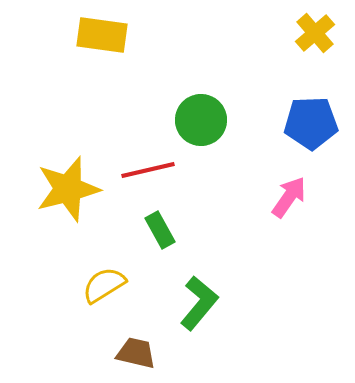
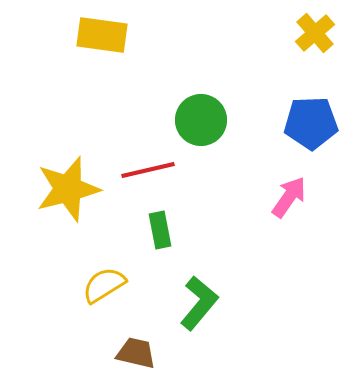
green rectangle: rotated 18 degrees clockwise
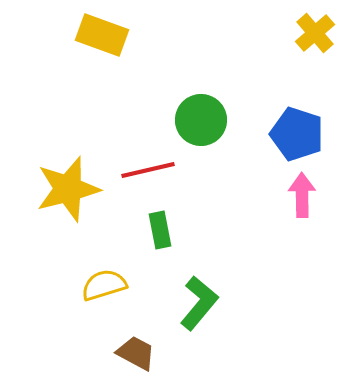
yellow rectangle: rotated 12 degrees clockwise
blue pentagon: moved 14 px left, 11 px down; rotated 20 degrees clockwise
pink arrow: moved 13 px right, 2 px up; rotated 36 degrees counterclockwise
yellow semicircle: rotated 15 degrees clockwise
brown trapezoid: rotated 15 degrees clockwise
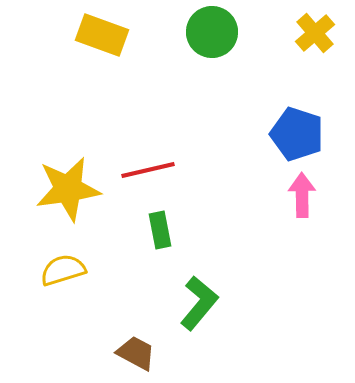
green circle: moved 11 px right, 88 px up
yellow star: rotated 6 degrees clockwise
yellow semicircle: moved 41 px left, 15 px up
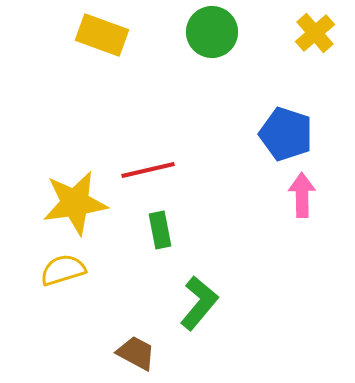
blue pentagon: moved 11 px left
yellow star: moved 7 px right, 14 px down
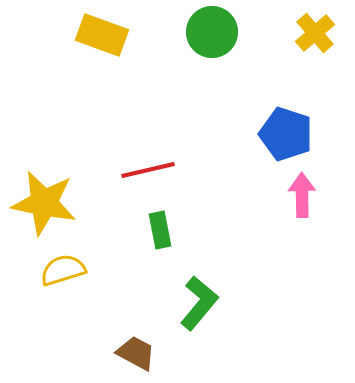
yellow star: moved 31 px left; rotated 20 degrees clockwise
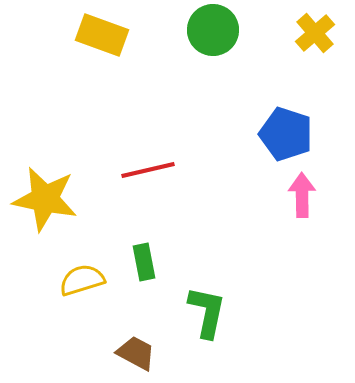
green circle: moved 1 px right, 2 px up
yellow star: moved 1 px right, 4 px up
green rectangle: moved 16 px left, 32 px down
yellow semicircle: moved 19 px right, 10 px down
green L-shape: moved 8 px right, 9 px down; rotated 28 degrees counterclockwise
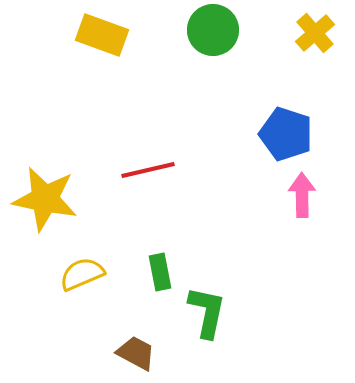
green rectangle: moved 16 px right, 10 px down
yellow semicircle: moved 6 px up; rotated 6 degrees counterclockwise
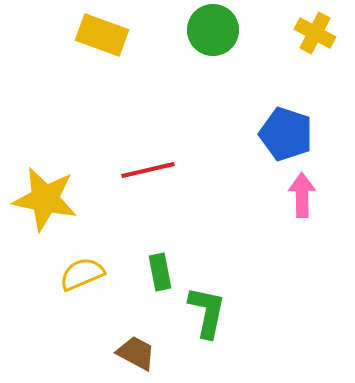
yellow cross: rotated 21 degrees counterclockwise
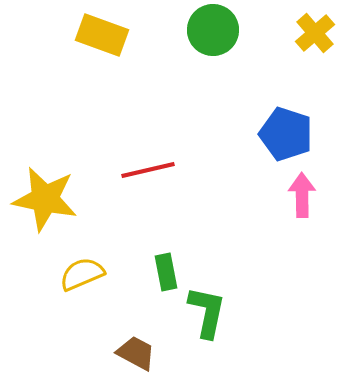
yellow cross: rotated 21 degrees clockwise
green rectangle: moved 6 px right
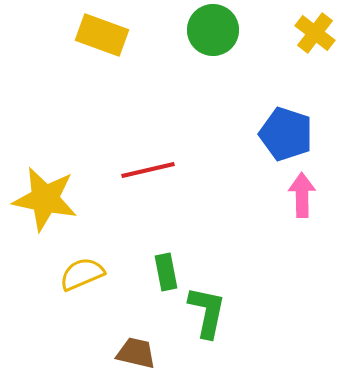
yellow cross: rotated 12 degrees counterclockwise
brown trapezoid: rotated 15 degrees counterclockwise
